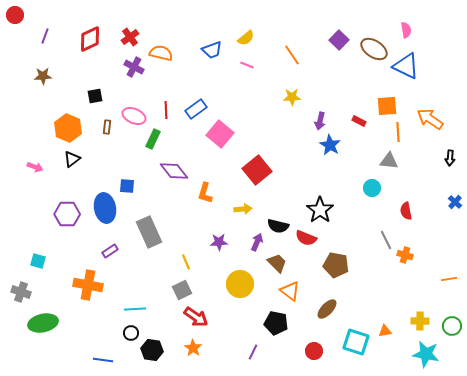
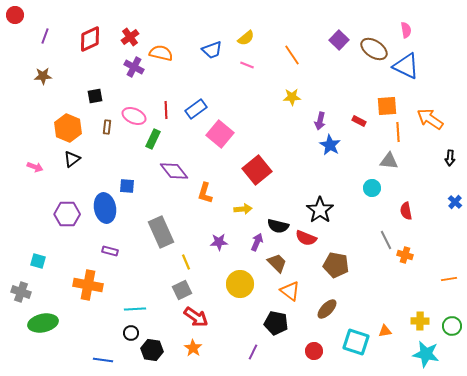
gray rectangle at (149, 232): moved 12 px right
purple rectangle at (110, 251): rotated 49 degrees clockwise
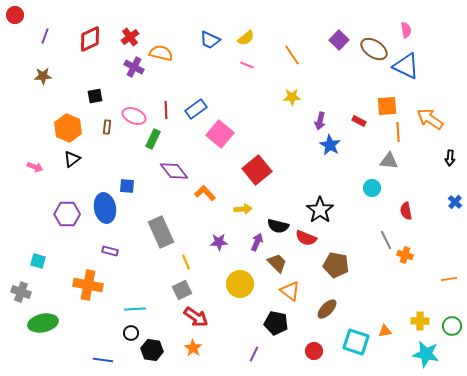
blue trapezoid at (212, 50): moved 2 px left, 10 px up; rotated 45 degrees clockwise
orange L-shape at (205, 193): rotated 120 degrees clockwise
purple line at (253, 352): moved 1 px right, 2 px down
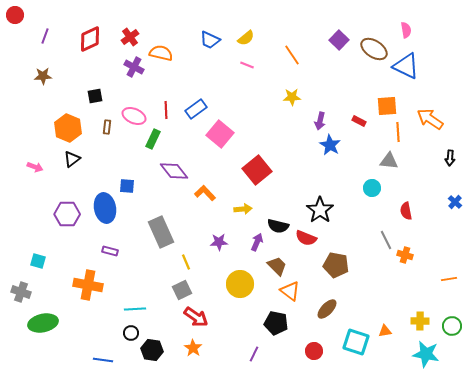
brown trapezoid at (277, 263): moved 3 px down
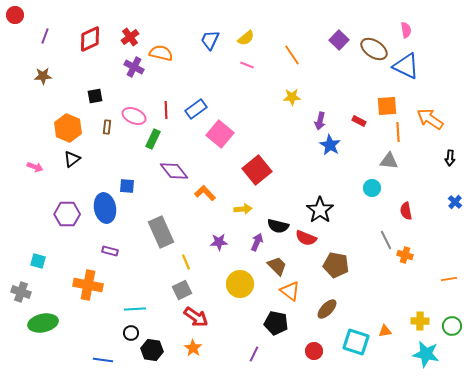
blue trapezoid at (210, 40): rotated 90 degrees clockwise
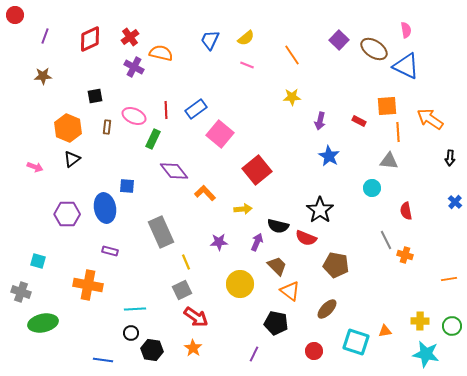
blue star at (330, 145): moved 1 px left, 11 px down
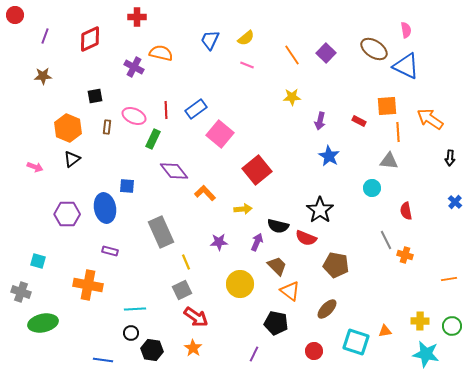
red cross at (130, 37): moved 7 px right, 20 px up; rotated 36 degrees clockwise
purple square at (339, 40): moved 13 px left, 13 px down
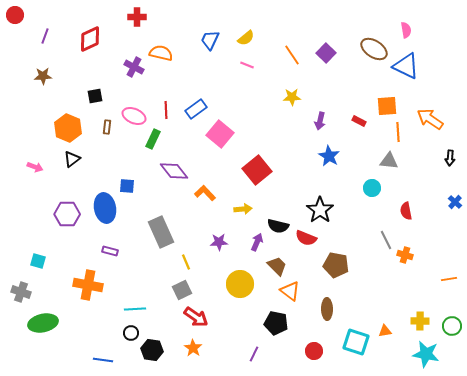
brown ellipse at (327, 309): rotated 45 degrees counterclockwise
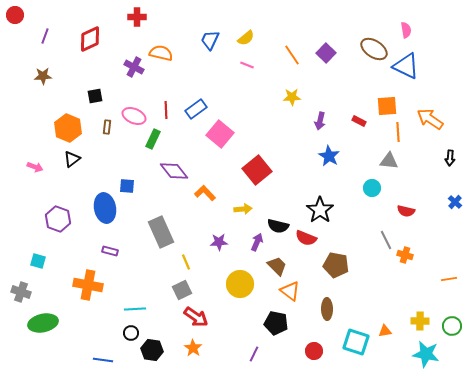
red semicircle at (406, 211): rotated 66 degrees counterclockwise
purple hexagon at (67, 214): moved 9 px left, 5 px down; rotated 20 degrees clockwise
